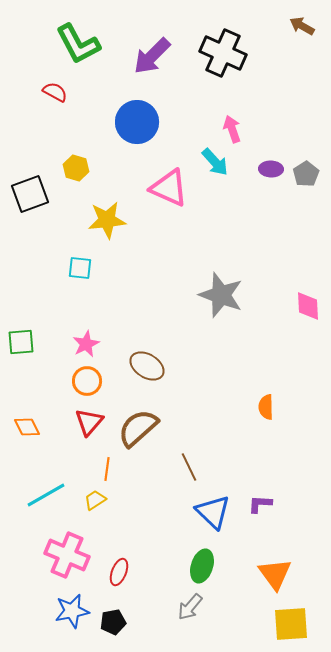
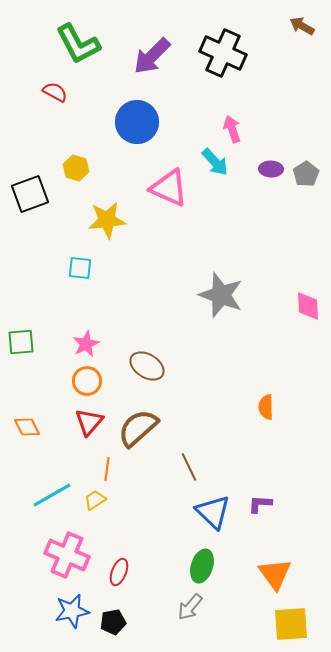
cyan line: moved 6 px right
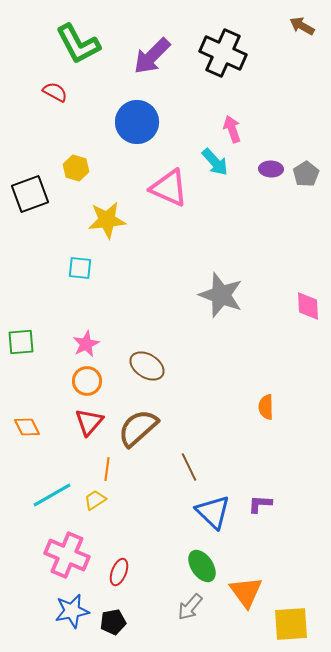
green ellipse: rotated 52 degrees counterclockwise
orange triangle: moved 29 px left, 18 px down
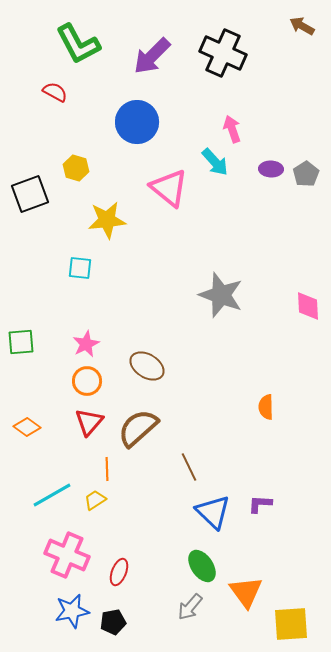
pink triangle: rotated 15 degrees clockwise
orange diamond: rotated 28 degrees counterclockwise
orange line: rotated 10 degrees counterclockwise
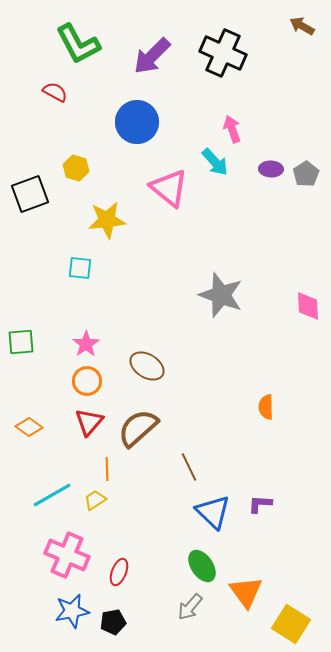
pink star: rotated 8 degrees counterclockwise
orange diamond: moved 2 px right
yellow square: rotated 36 degrees clockwise
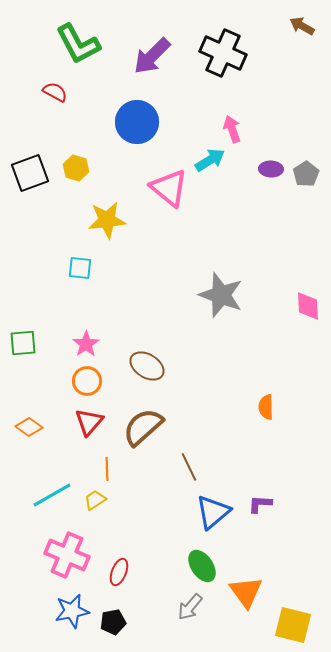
cyan arrow: moved 5 px left, 2 px up; rotated 80 degrees counterclockwise
black square: moved 21 px up
green square: moved 2 px right, 1 px down
brown semicircle: moved 5 px right, 1 px up
blue triangle: rotated 36 degrees clockwise
yellow square: moved 2 px right, 1 px down; rotated 18 degrees counterclockwise
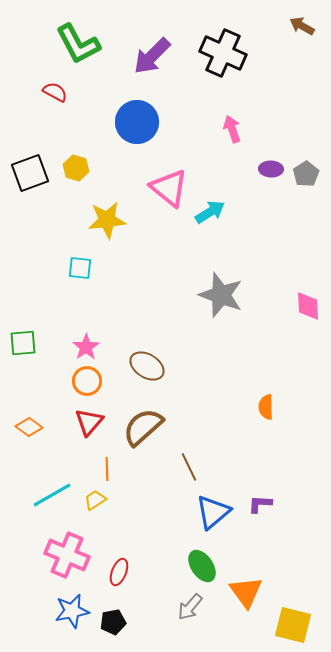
cyan arrow: moved 52 px down
pink star: moved 3 px down
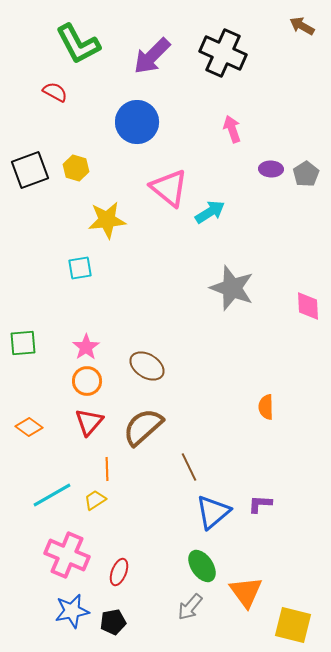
black square: moved 3 px up
cyan square: rotated 15 degrees counterclockwise
gray star: moved 11 px right, 7 px up
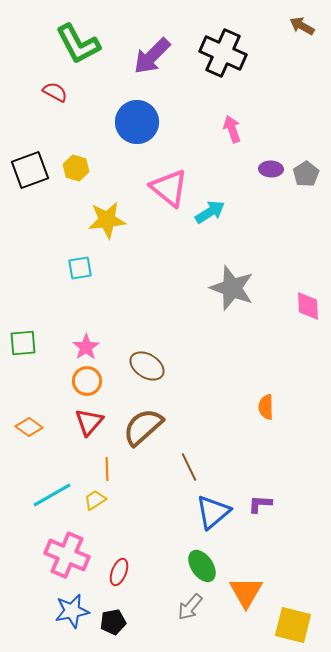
orange triangle: rotated 6 degrees clockwise
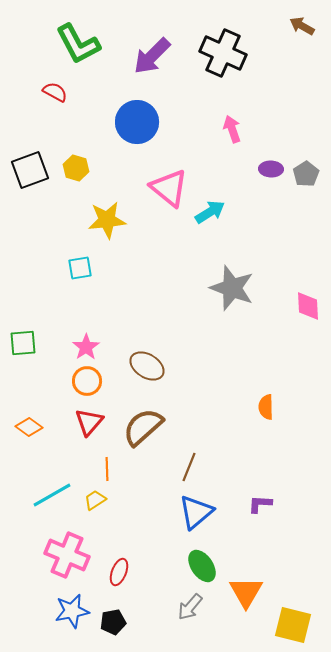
brown line: rotated 48 degrees clockwise
blue triangle: moved 17 px left
